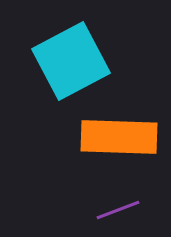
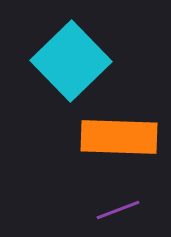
cyan square: rotated 16 degrees counterclockwise
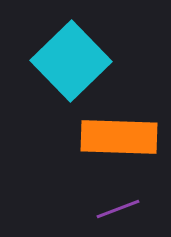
purple line: moved 1 px up
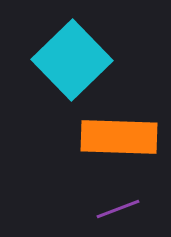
cyan square: moved 1 px right, 1 px up
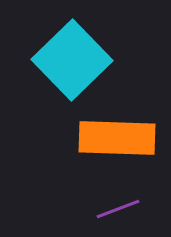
orange rectangle: moved 2 px left, 1 px down
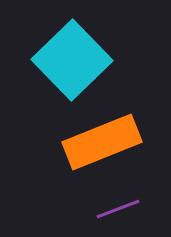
orange rectangle: moved 15 px left, 4 px down; rotated 24 degrees counterclockwise
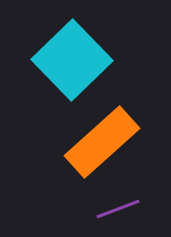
orange rectangle: rotated 20 degrees counterclockwise
